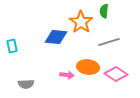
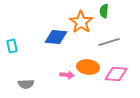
pink diamond: rotated 30 degrees counterclockwise
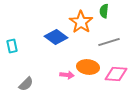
blue diamond: rotated 30 degrees clockwise
gray semicircle: rotated 42 degrees counterclockwise
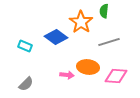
cyan rectangle: moved 13 px right; rotated 56 degrees counterclockwise
pink diamond: moved 2 px down
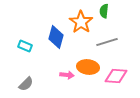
blue diamond: rotated 70 degrees clockwise
gray line: moved 2 px left
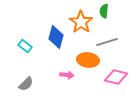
cyan rectangle: rotated 16 degrees clockwise
orange ellipse: moved 7 px up
pink diamond: moved 1 px down; rotated 10 degrees clockwise
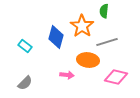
orange star: moved 1 px right, 4 px down
gray semicircle: moved 1 px left, 1 px up
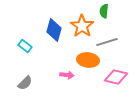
blue diamond: moved 2 px left, 7 px up
